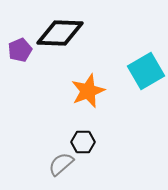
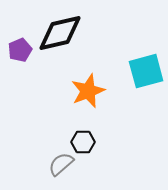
black diamond: rotated 15 degrees counterclockwise
cyan square: rotated 15 degrees clockwise
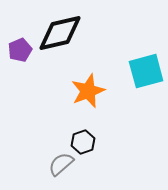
black hexagon: rotated 20 degrees counterclockwise
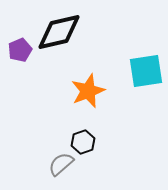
black diamond: moved 1 px left, 1 px up
cyan square: rotated 6 degrees clockwise
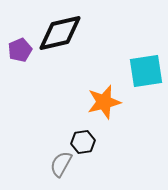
black diamond: moved 1 px right, 1 px down
orange star: moved 16 px right, 11 px down; rotated 8 degrees clockwise
black hexagon: rotated 10 degrees clockwise
gray semicircle: rotated 20 degrees counterclockwise
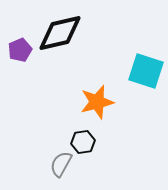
cyan square: rotated 27 degrees clockwise
orange star: moved 7 px left
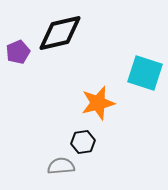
purple pentagon: moved 2 px left, 2 px down
cyan square: moved 1 px left, 2 px down
orange star: moved 1 px right, 1 px down
gray semicircle: moved 2 px down; rotated 56 degrees clockwise
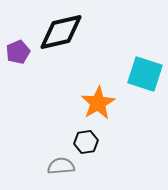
black diamond: moved 1 px right, 1 px up
cyan square: moved 1 px down
orange star: rotated 16 degrees counterclockwise
black hexagon: moved 3 px right
